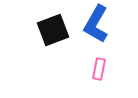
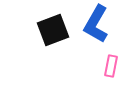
pink rectangle: moved 12 px right, 3 px up
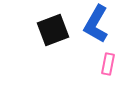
pink rectangle: moved 3 px left, 2 px up
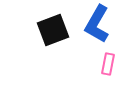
blue L-shape: moved 1 px right
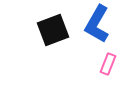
pink rectangle: rotated 10 degrees clockwise
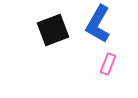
blue L-shape: moved 1 px right
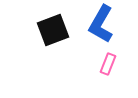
blue L-shape: moved 3 px right
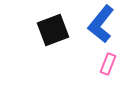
blue L-shape: rotated 9 degrees clockwise
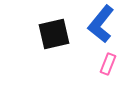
black square: moved 1 px right, 4 px down; rotated 8 degrees clockwise
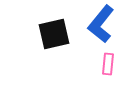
pink rectangle: rotated 15 degrees counterclockwise
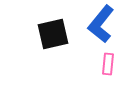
black square: moved 1 px left
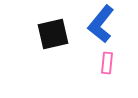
pink rectangle: moved 1 px left, 1 px up
